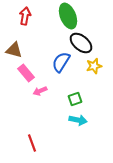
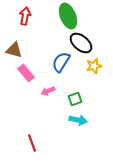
pink arrow: moved 8 px right
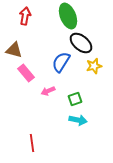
red line: rotated 12 degrees clockwise
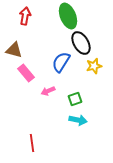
black ellipse: rotated 20 degrees clockwise
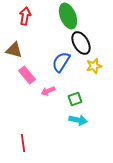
pink rectangle: moved 1 px right, 2 px down
red line: moved 9 px left
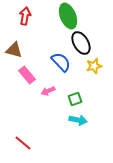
blue semicircle: rotated 105 degrees clockwise
red line: rotated 42 degrees counterclockwise
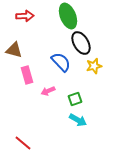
red arrow: rotated 78 degrees clockwise
pink rectangle: rotated 24 degrees clockwise
cyan arrow: rotated 18 degrees clockwise
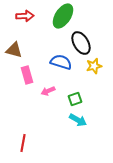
green ellipse: moved 5 px left; rotated 55 degrees clockwise
blue semicircle: rotated 30 degrees counterclockwise
red line: rotated 60 degrees clockwise
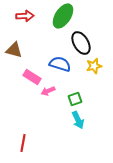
blue semicircle: moved 1 px left, 2 px down
pink rectangle: moved 5 px right, 2 px down; rotated 42 degrees counterclockwise
cyan arrow: rotated 36 degrees clockwise
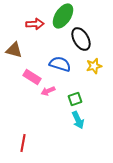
red arrow: moved 10 px right, 8 px down
black ellipse: moved 4 px up
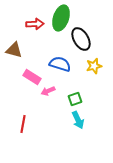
green ellipse: moved 2 px left, 2 px down; rotated 15 degrees counterclockwise
red line: moved 19 px up
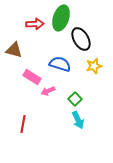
green square: rotated 24 degrees counterclockwise
